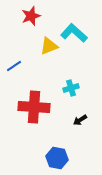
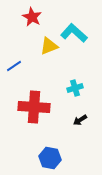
red star: moved 1 px right, 1 px down; rotated 24 degrees counterclockwise
cyan cross: moved 4 px right
blue hexagon: moved 7 px left
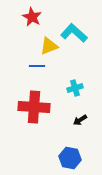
blue line: moved 23 px right; rotated 35 degrees clockwise
blue hexagon: moved 20 px right
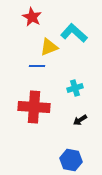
yellow triangle: moved 1 px down
blue hexagon: moved 1 px right, 2 px down
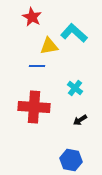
yellow triangle: moved 1 px up; rotated 12 degrees clockwise
cyan cross: rotated 35 degrees counterclockwise
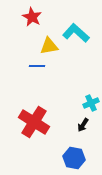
cyan L-shape: moved 2 px right
cyan cross: moved 16 px right, 15 px down; rotated 28 degrees clockwise
red cross: moved 15 px down; rotated 28 degrees clockwise
black arrow: moved 3 px right, 5 px down; rotated 24 degrees counterclockwise
blue hexagon: moved 3 px right, 2 px up
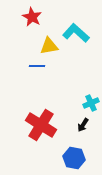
red cross: moved 7 px right, 3 px down
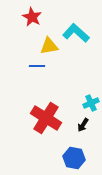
red cross: moved 5 px right, 7 px up
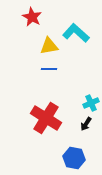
blue line: moved 12 px right, 3 px down
black arrow: moved 3 px right, 1 px up
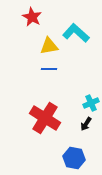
red cross: moved 1 px left
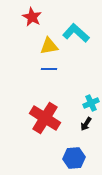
blue hexagon: rotated 15 degrees counterclockwise
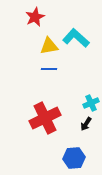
red star: moved 3 px right; rotated 18 degrees clockwise
cyan L-shape: moved 5 px down
red cross: rotated 32 degrees clockwise
